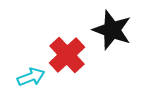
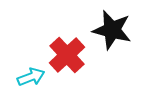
black star: rotated 6 degrees counterclockwise
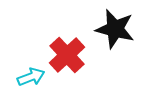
black star: moved 3 px right, 1 px up
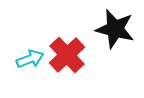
cyan arrow: moved 1 px left, 18 px up
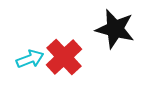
red cross: moved 3 px left, 2 px down
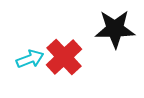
black star: rotated 15 degrees counterclockwise
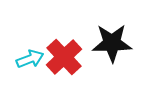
black star: moved 3 px left, 14 px down
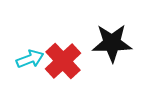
red cross: moved 1 px left, 4 px down
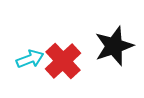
black star: moved 2 px right, 3 px down; rotated 18 degrees counterclockwise
